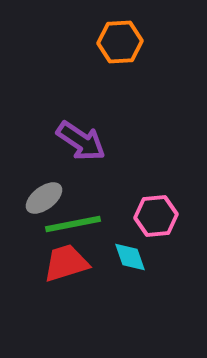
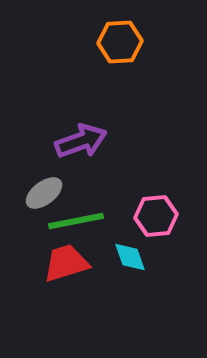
purple arrow: rotated 54 degrees counterclockwise
gray ellipse: moved 5 px up
green line: moved 3 px right, 3 px up
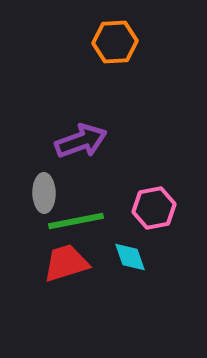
orange hexagon: moved 5 px left
gray ellipse: rotated 54 degrees counterclockwise
pink hexagon: moved 2 px left, 8 px up; rotated 6 degrees counterclockwise
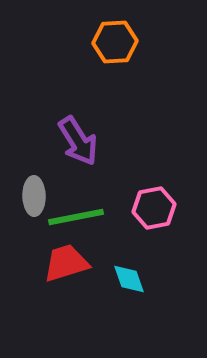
purple arrow: moved 3 px left; rotated 78 degrees clockwise
gray ellipse: moved 10 px left, 3 px down
green line: moved 4 px up
cyan diamond: moved 1 px left, 22 px down
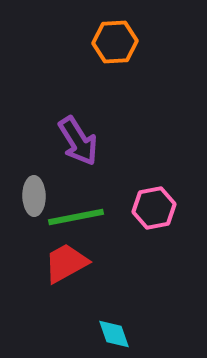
red trapezoid: rotated 12 degrees counterclockwise
cyan diamond: moved 15 px left, 55 px down
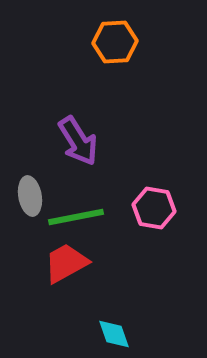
gray ellipse: moved 4 px left; rotated 9 degrees counterclockwise
pink hexagon: rotated 21 degrees clockwise
